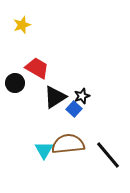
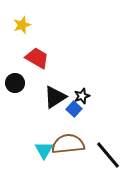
red trapezoid: moved 10 px up
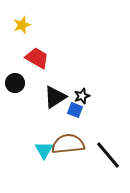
blue square: moved 1 px right, 1 px down; rotated 21 degrees counterclockwise
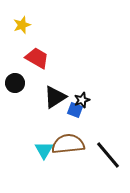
black star: moved 4 px down
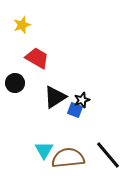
brown semicircle: moved 14 px down
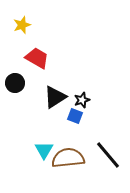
blue square: moved 6 px down
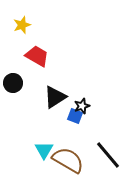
red trapezoid: moved 2 px up
black circle: moved 2 px left
black star: moved 6 px down
brown semicircle: moved 2 px down; rotated 36 degrees clockwise
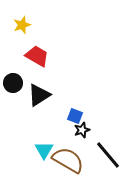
black triangle: moved 16 px left, 2 px up
black star: moved 24 px down
